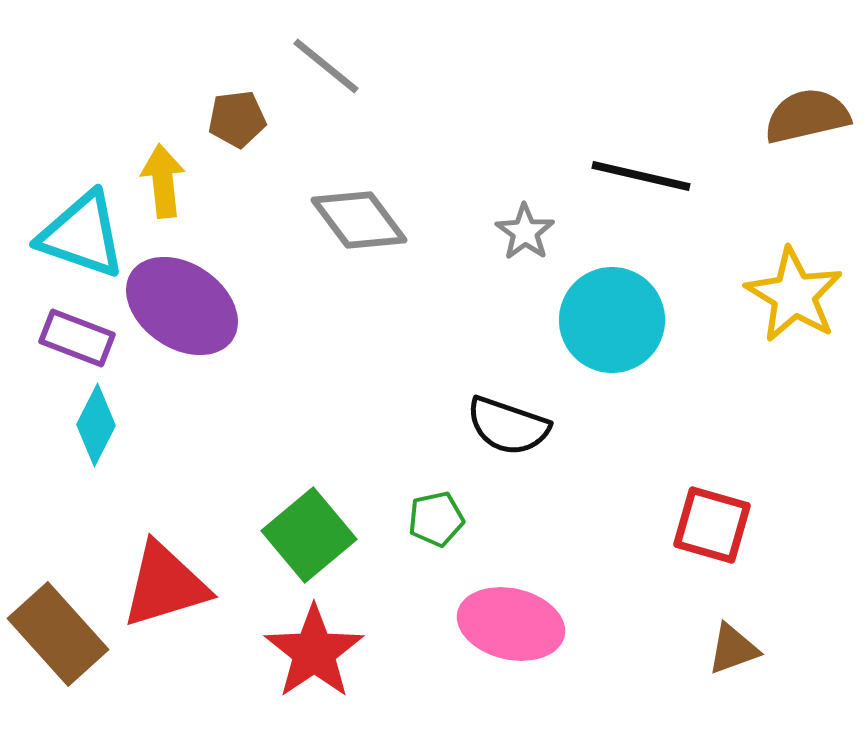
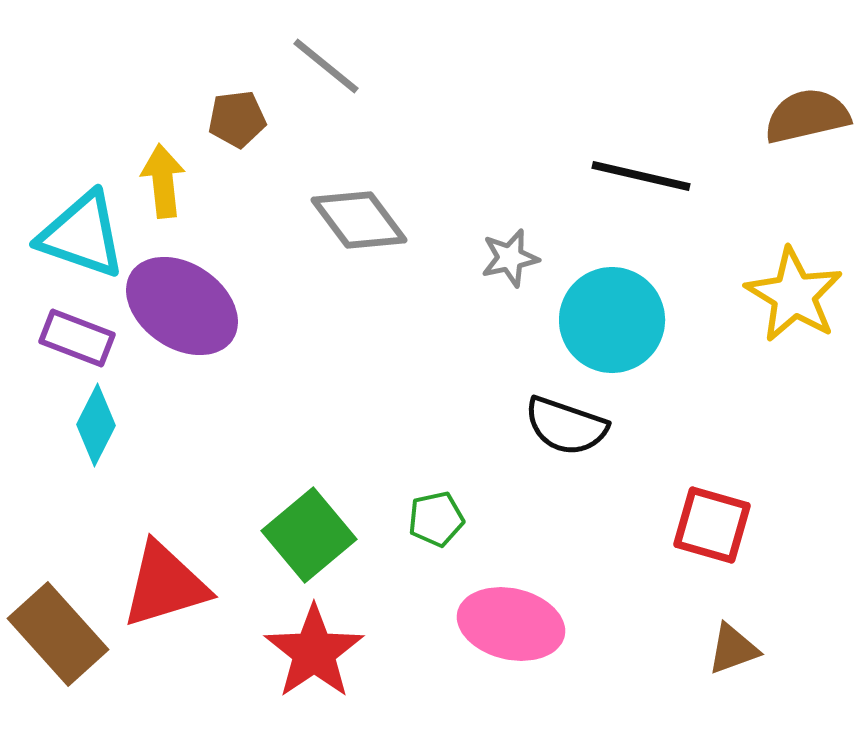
gray star: moved 15 px left, 26 px down; rotated 24 degrees clockwise
black semicircle: moved 58 px right
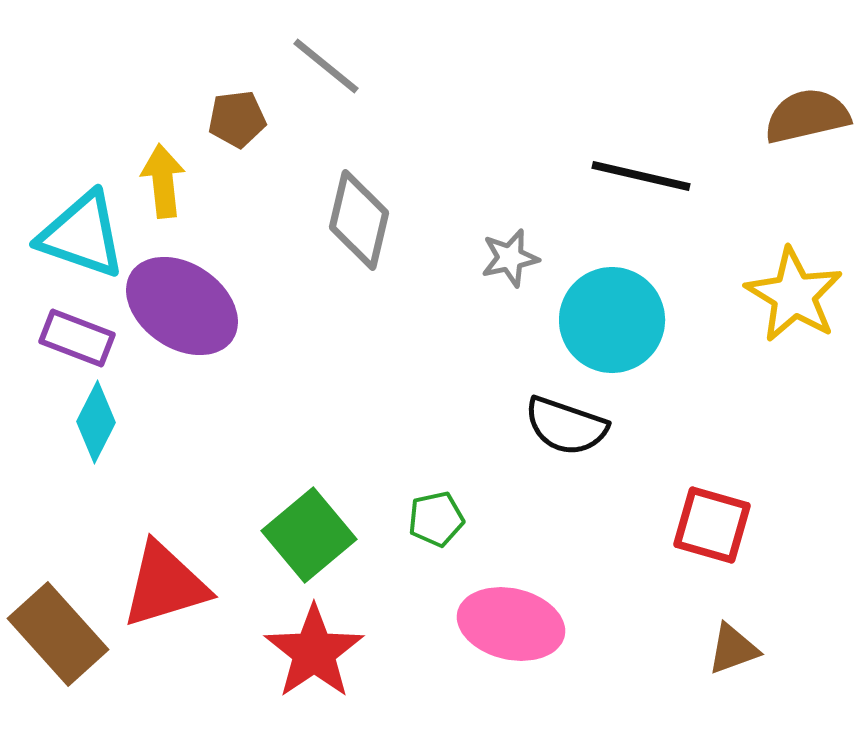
gray diamond: rotated 50 degrees clockwise
cyan diamond: moved 3 px up
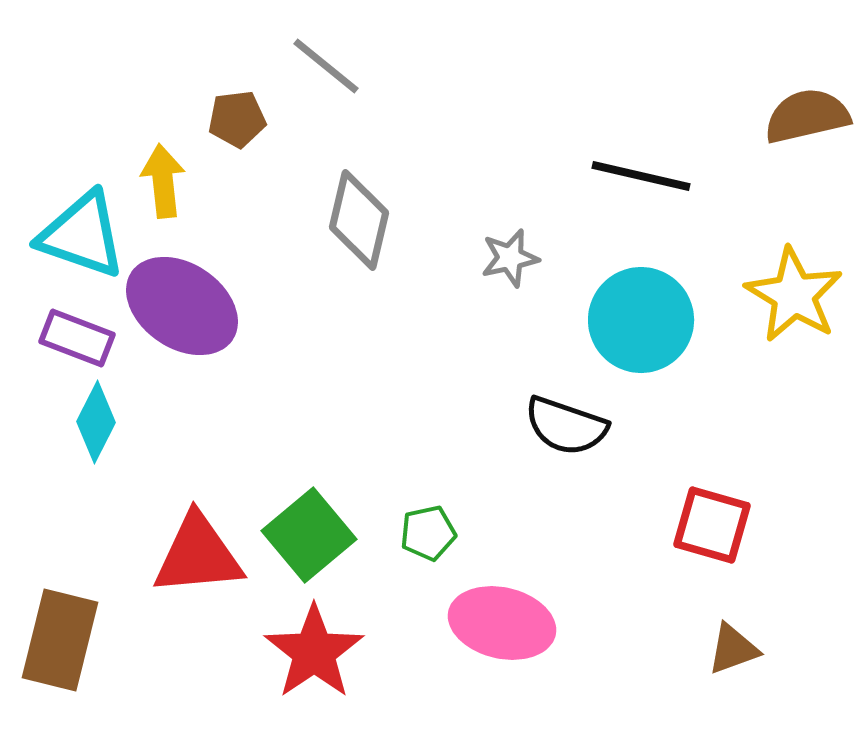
cyan circle: moved 29 px right
green pentagon: moved 8 px left, 14 px down
red triangle: moved 33 px right, 30 px up; rotated 12 degrees clockwise
pink ellipse: moved 9 px left, 1 px up
brown rectangle: moved 2 px right, 6 px down; rotated 56 degrees clockwise
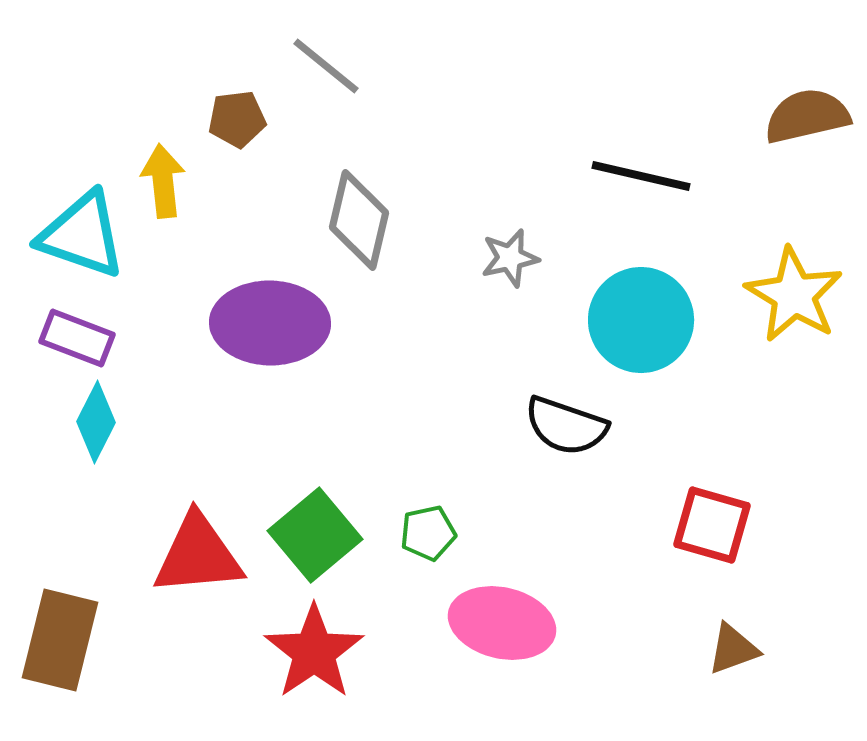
purple ellipse: moved 88 px right, 17 px down; rotated 33 degrees counterclockwise
green square: moved 6 px right
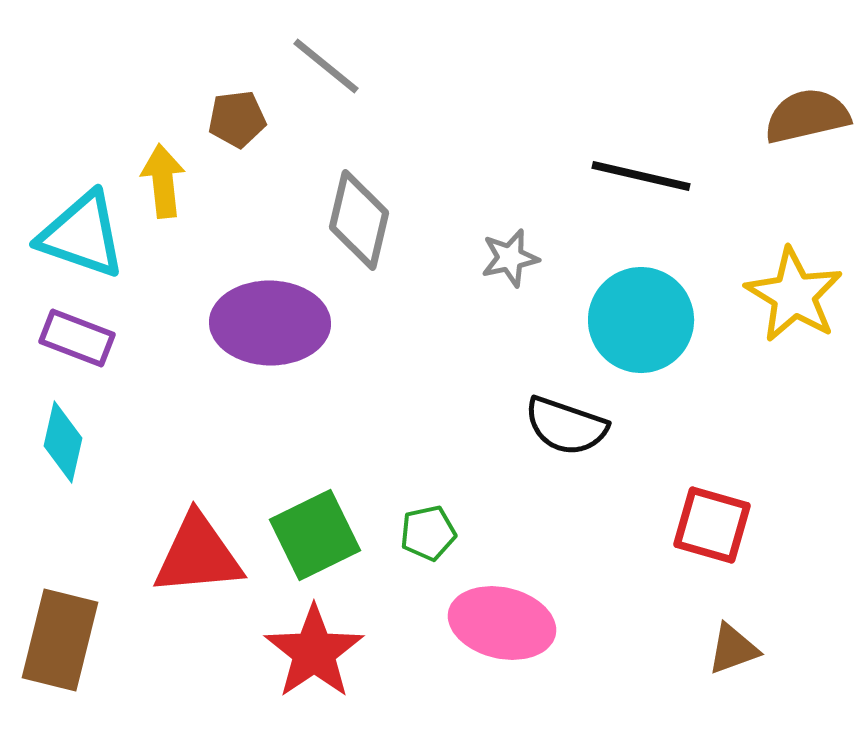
cyan diamond: moved 33 px left, 20 px down; rotated 14 degrees counterclockwise
green square: rotated 14 degrees clockwise
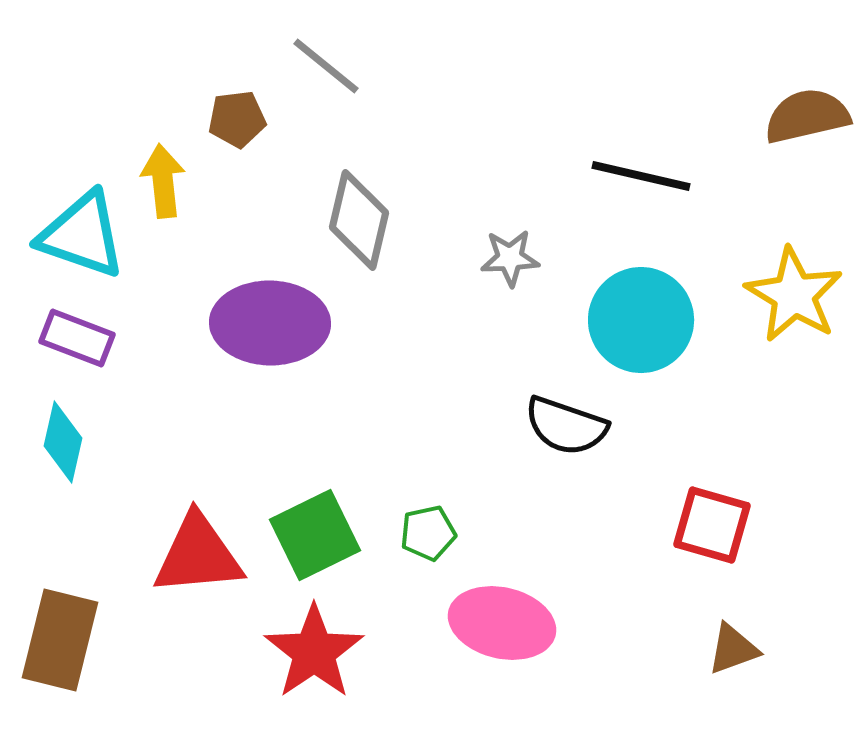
gray star: rotated 10 degrees clockwise
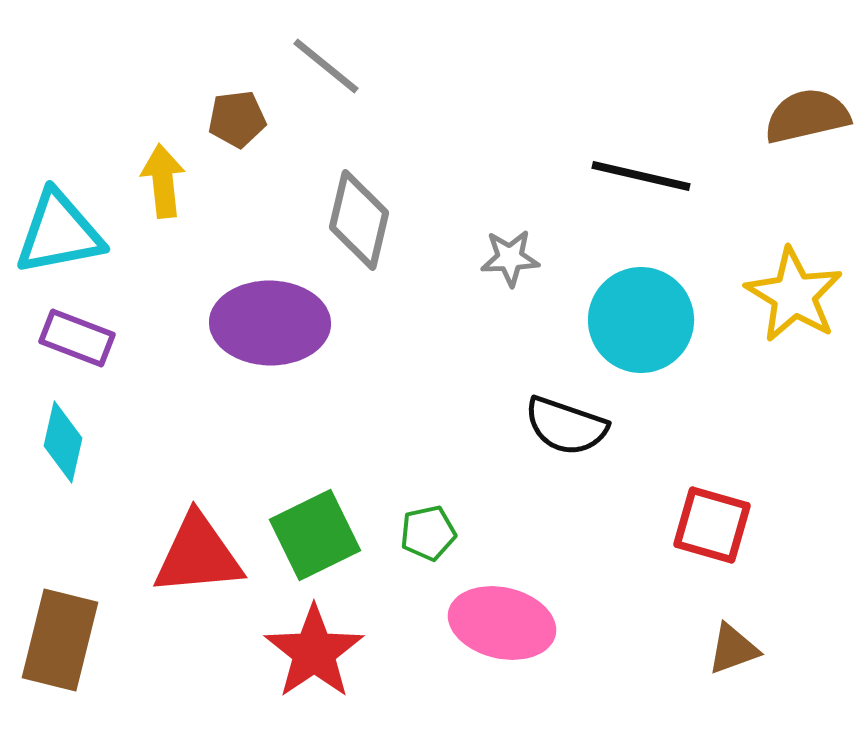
cyan triangle: moved 23 px left, 2 px up; rotated 30 degrees counterclockwise
